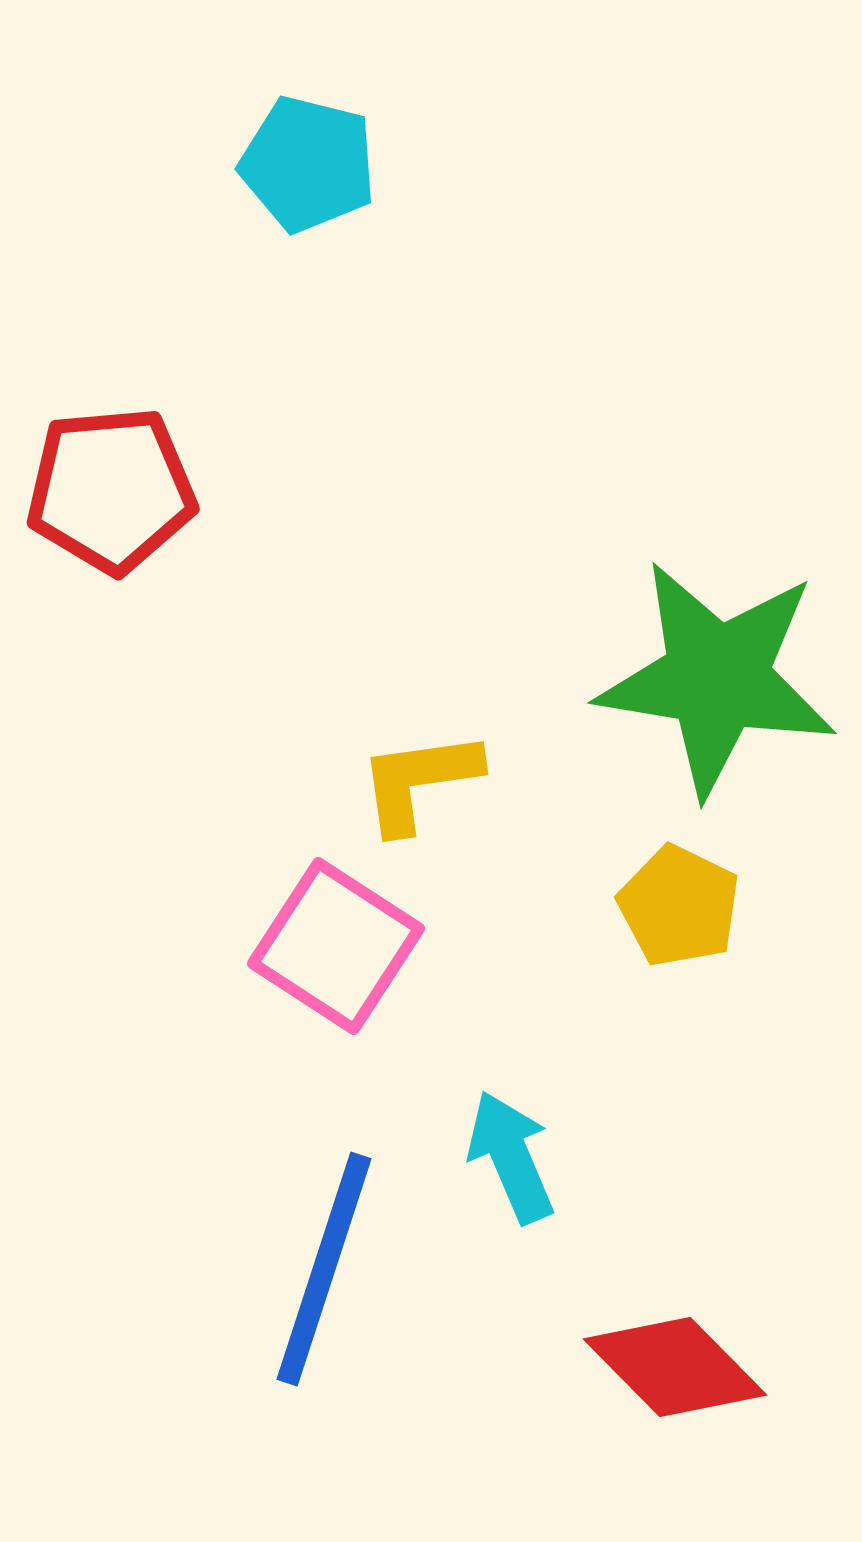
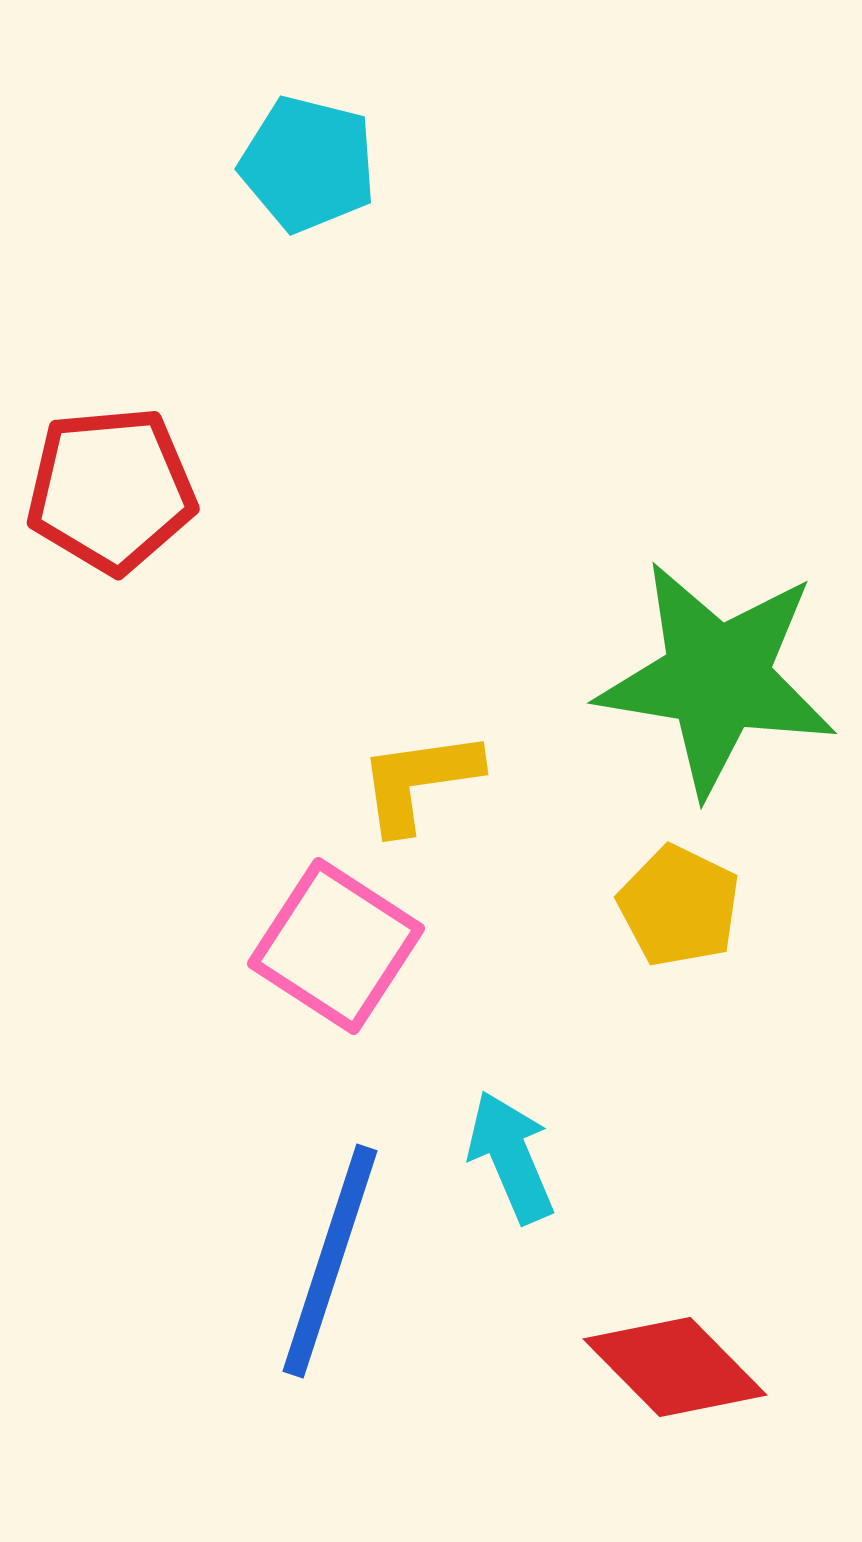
blue line: moved 6 px right, 8 px up
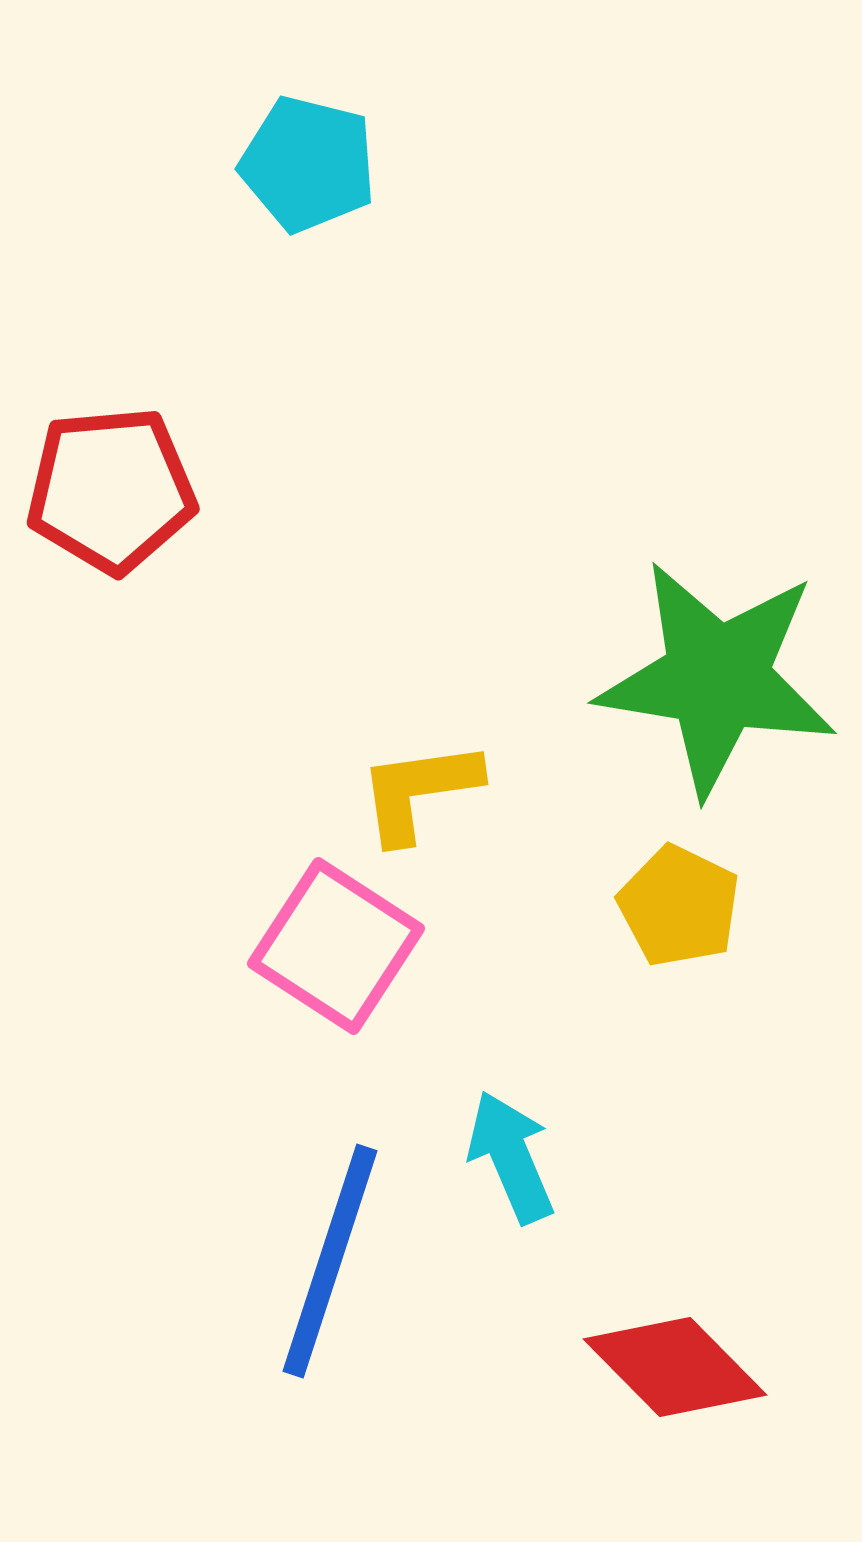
yellow L-shape: moved 10 px down
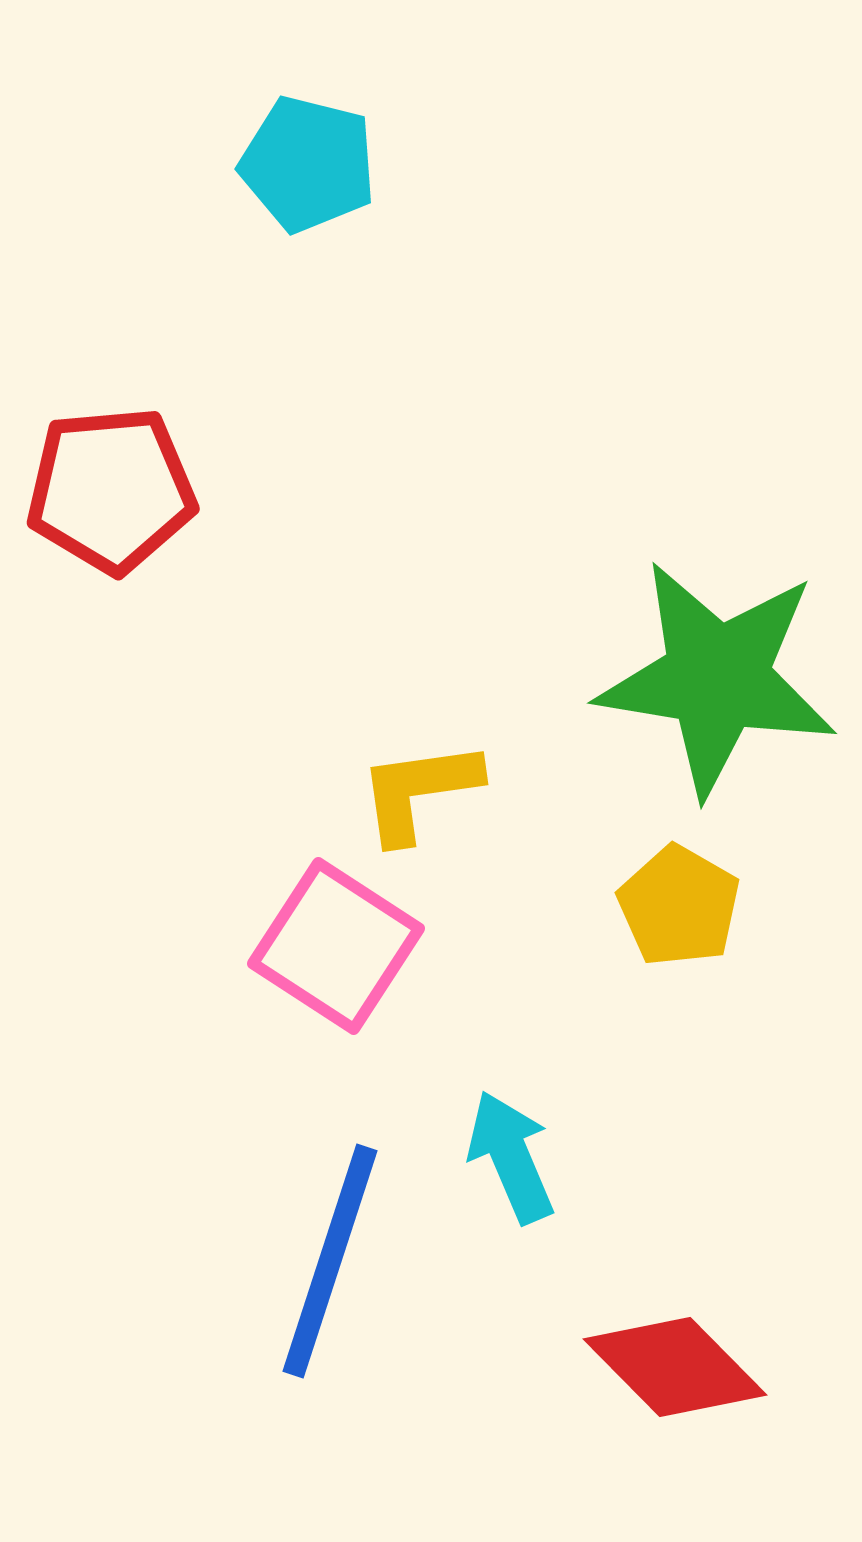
yellow pentagon: rotated 4 degrees clockwise
